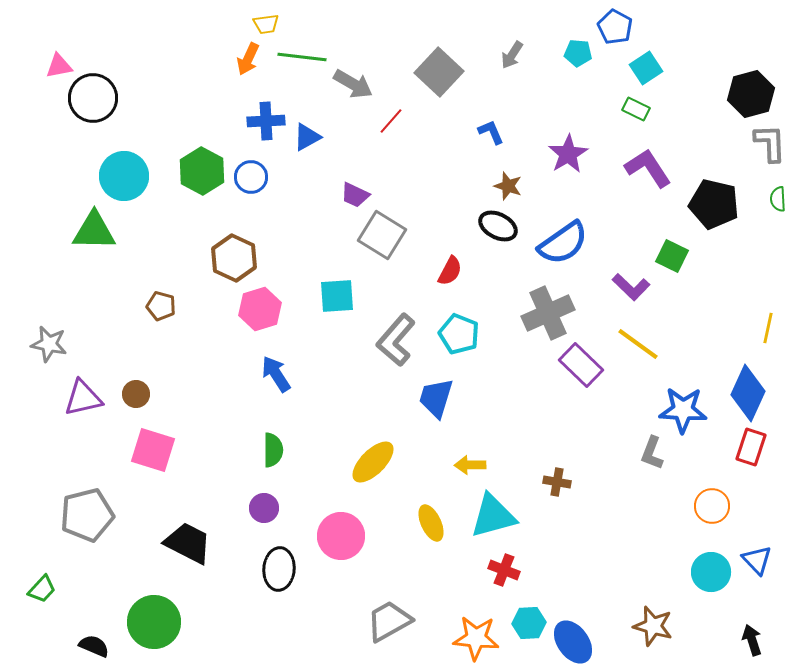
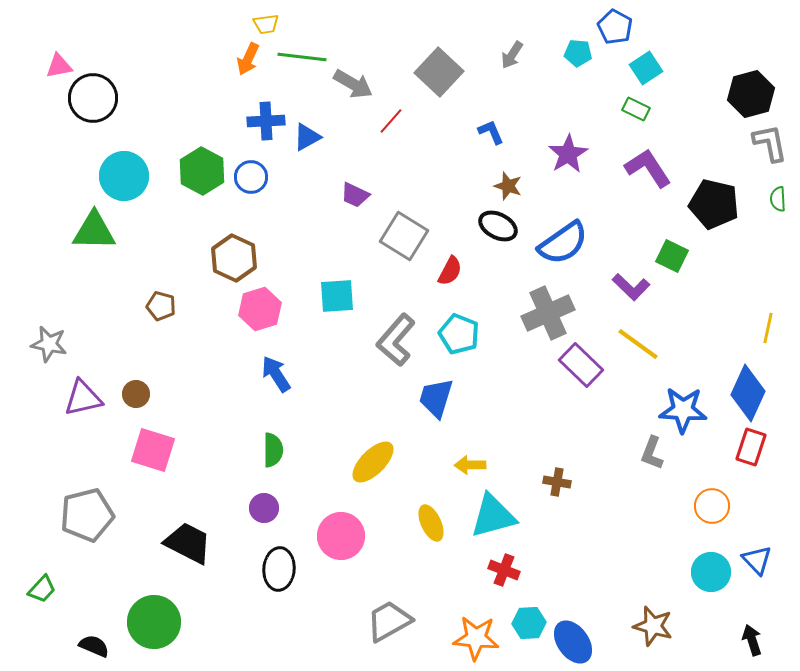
gray L-shape at (770, 143): rotated 9 degrees counterclockwise
gray square at (382, 235): moved 22 px right, 1 px down
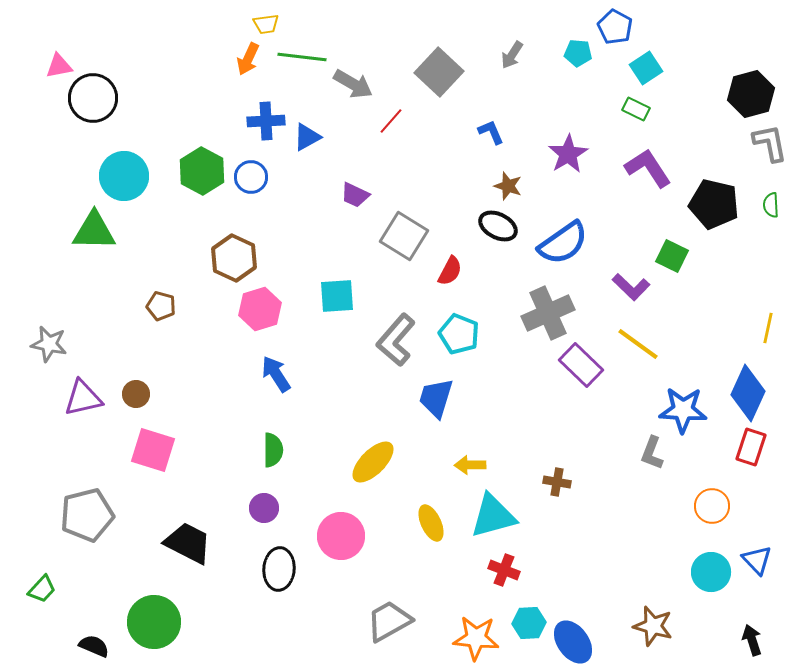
green semicircle at (778, 199): moved 7 px left, 6 px down
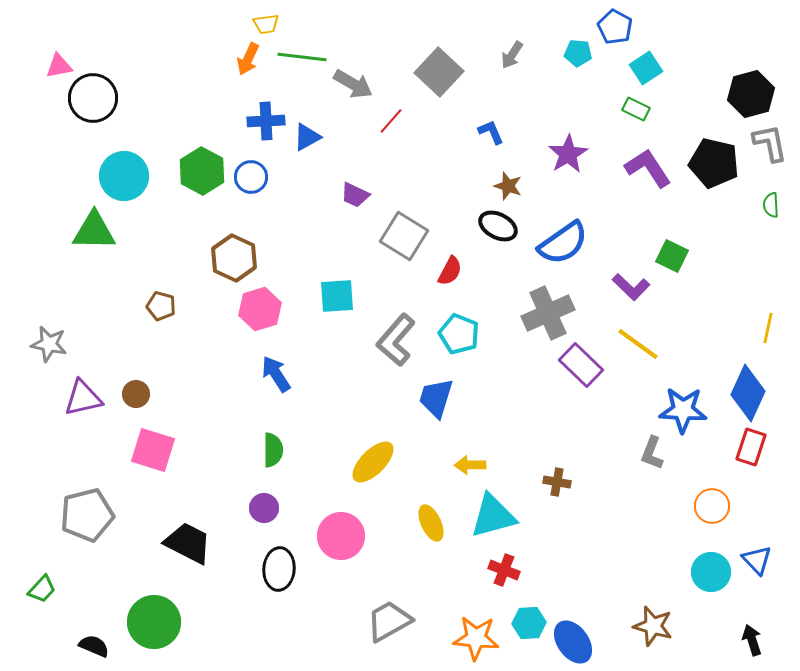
black pentagon at (714, 204): moved 41 px up
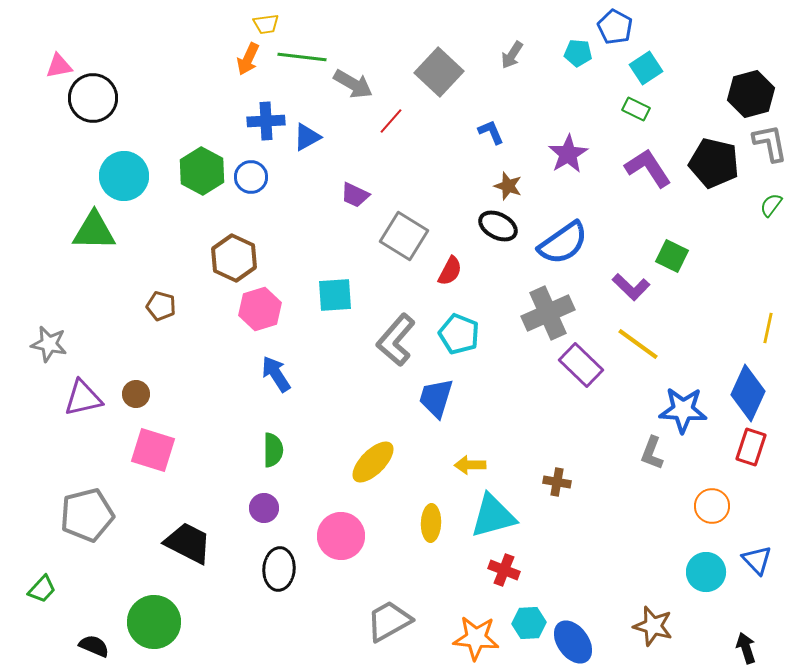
green semicircle at (771, 205): rotated 40 degrees clockwise
cyan square at (337, 296): moved 2 px left, 1 px up
yellow ellipse at (431, 523): rotated 27 degrees clockwise
cyan circle at (711, 572): moved 5 px left
black arrow at (752, 640): moved 6 px left, 8 px down
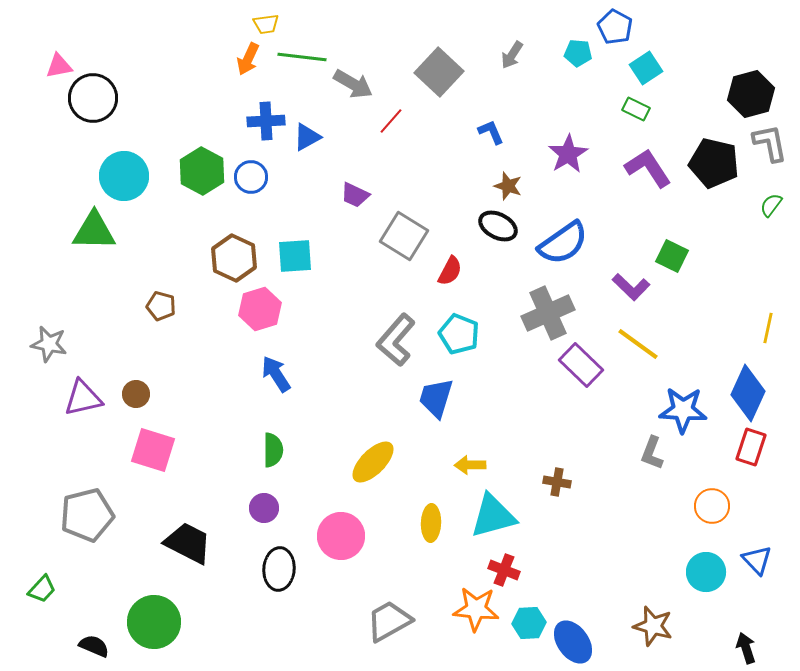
cyan square at (335, 295): moved 40 px left, 39 px up
orange star at (476, 638): moved 29 px up
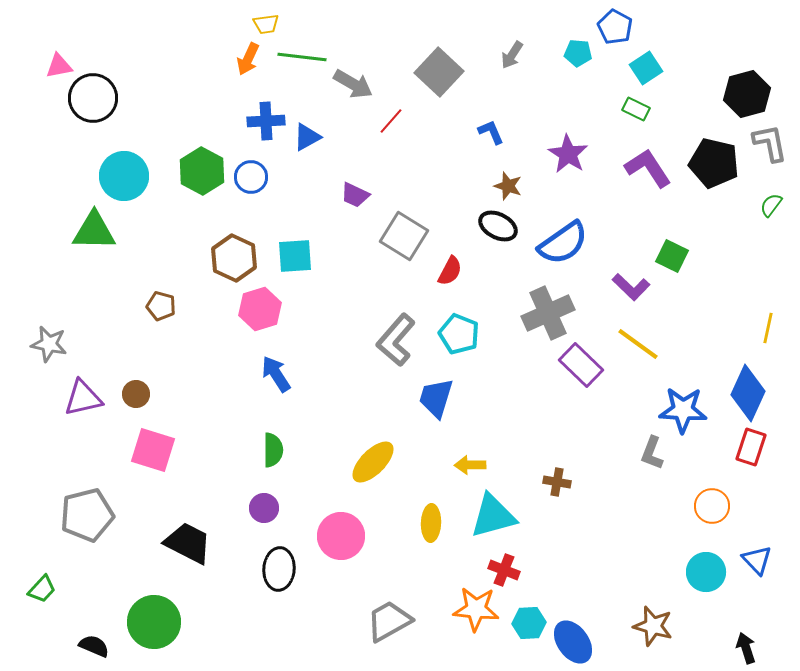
black hexagon at (751, 94): moved 4 px left
purple star at (568, 154): rotated 9 degrees counterclockwise
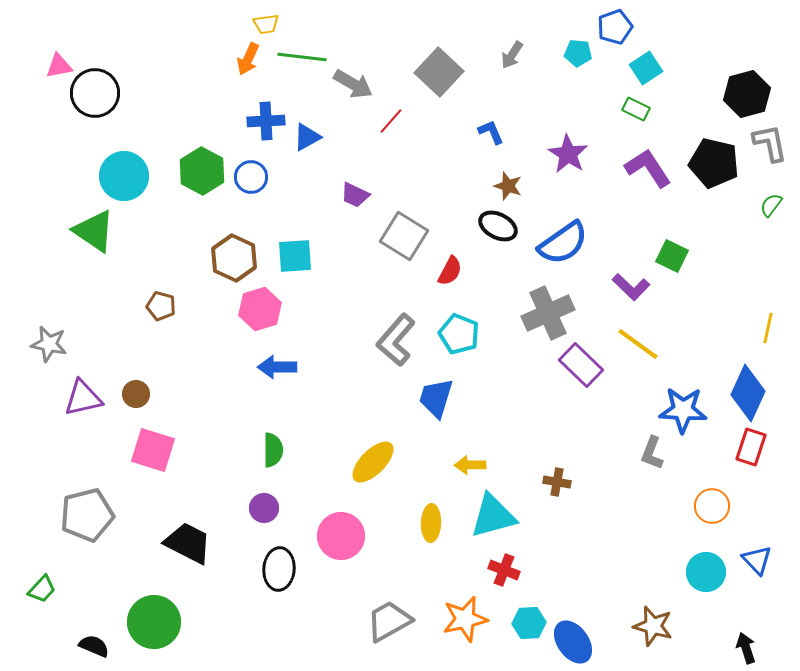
blue pentagon at (615, 27): rotated 24 degrees clockwise
black circle at (93, 98): moved 2 px right, 5 px up
green triangle at (94, 231): rotated 33 degrees clockwise
blue arrow at (276, 374): moved 1 px right, 7 px up; rotated 57 degrees counterclockwise
orange star at (476, 609): moved 11 px left, 10 px down; rotated 18 degrees counterclockwise
